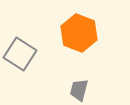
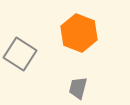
gray trapezoid: moved 1 px left, 2 px up
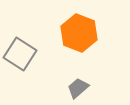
gray trapezoid: rotated 35 degrees clockwise
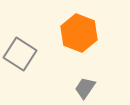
gray trapezoid: moved 7 px right; rotated 15 degrees counterclockwise
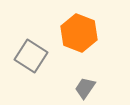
gray square: moved 11 px right, 2 px down
